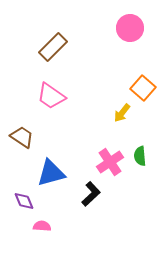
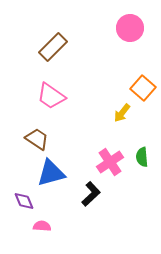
brown trapezoid: moved 15 px right, 2 px down
green semicircle: moved 2 px right, 1 px down
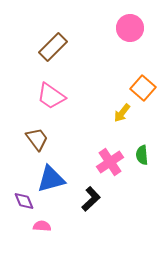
brown trapezoid: rotated 20 degrees clockwise
green semicircle: moved 2 px up
blue triangle: moved 6 px down
black L-shape: moved 5 px down
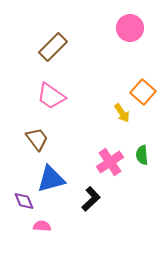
orange square: moved 4 px down
yellow arrow: rotated 72 degrees counterclockwise
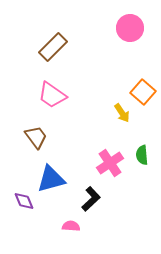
pink trapezoid: moved 1 px right, 1 px up
brown trapezoid: moved 1 px left, 2 px up
pink cross: moved 1 px down
pink semicircle: moved 29 px right
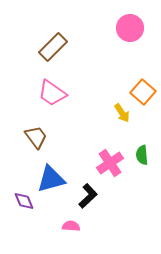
pink trapezoid: moved 2 px up
black L-shape: moved 3 px left, 3 px up
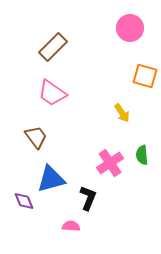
orange square: moved 2 px right, 16 px up; rotated 25 degrees counterclockwise
black L-shape: moved 2 px down; rotated 25 degrees counterclockwise
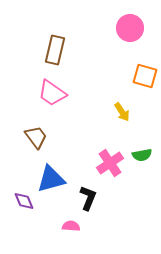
brown rectangle: moved 2 px right, 3 px down; rotated 32 degrees counterclockwise
yellow arrow: moved 1 px up
green semicircle: rotated 96 degrees counterclockwise
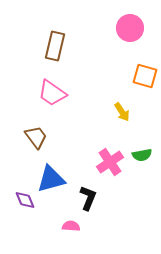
brown rectangle: moved 4 px up
pink cross: moved 1 px up
purple diamond: moved 1 px right, 1 px up
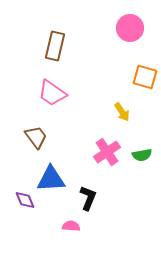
orange square: moved 1 px down
pink cross: moved 3 px left, 10 px up
blue triangle: rotated 12 degrees clockwise
